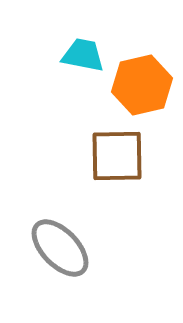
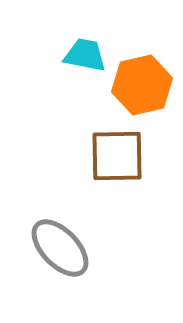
cyan trapezoid: moved 2 px right
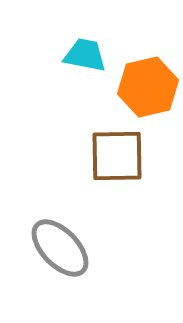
orange hexagon: moved 6 px right, 2 px down
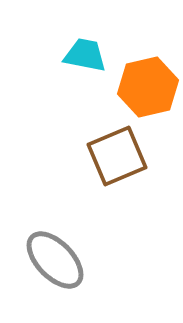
brown square: rotated 22 degrees counterclockwise
gray ellipse: moved 5 px left, 12 px down
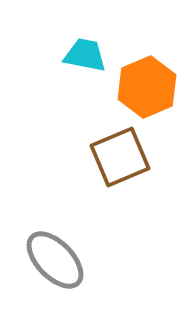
orange hexagon: moved 1 px left; rotated 10 degrees counterclockwise
brown square: moved 3 px right, 1 px down
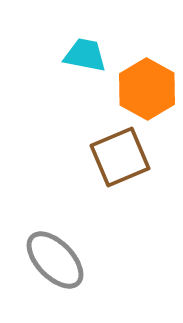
orange hexagon: moved 2 px down; rotated 8 degrees counterclockwise
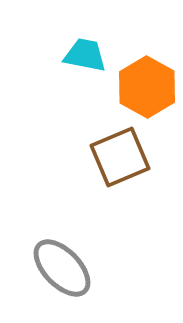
orange hexagon: moved 2 px up
gray ellipse: moved 7 px right, 8 px down
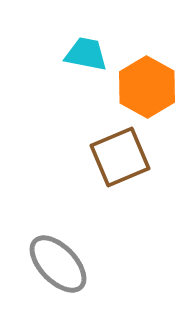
cyan trapezoid: moved 1 px right, 1 px up
gray ellipse: moved 4 px left, 4 px up
